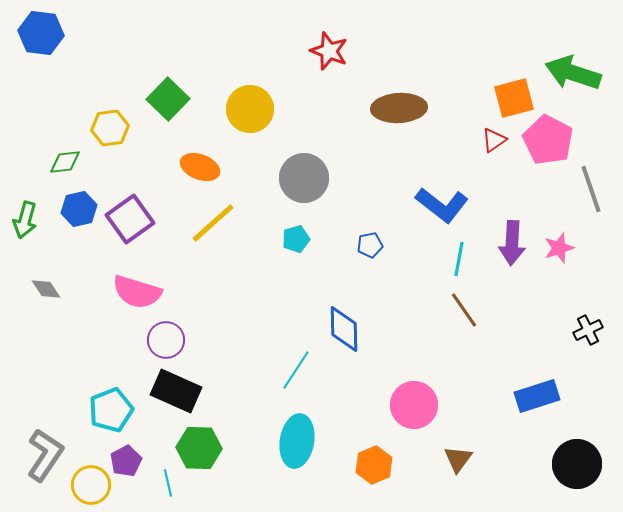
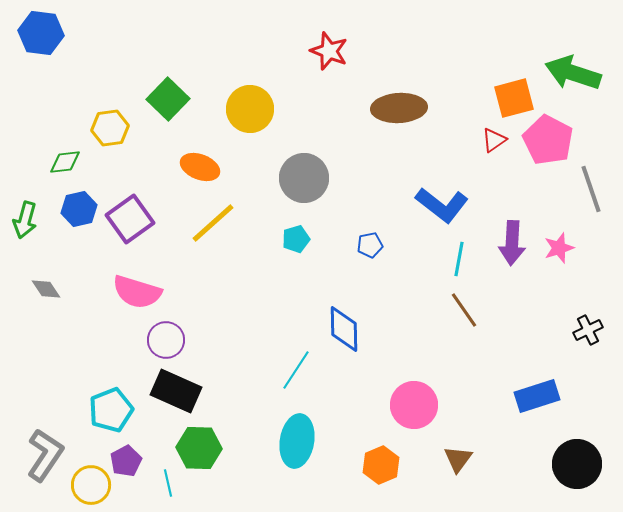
orange hexagon at (374, 465): moved 7 px right
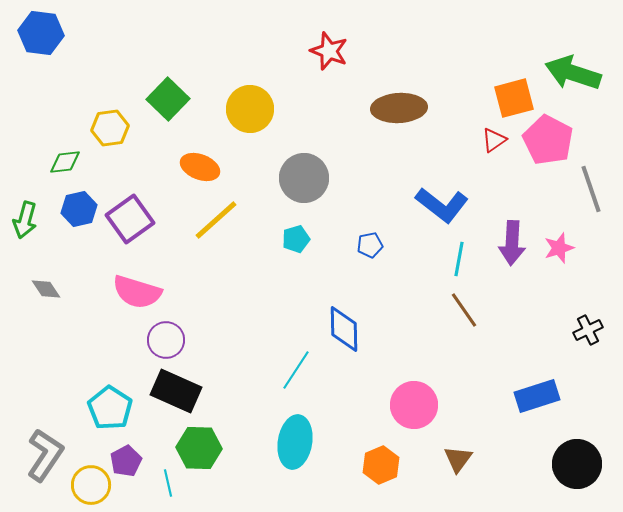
yellow line at (213, 223): moved 3 px right, 3 px up
cyan pentagon at (111, 410): moved 1 px left, 2 px up; rotated 18 degrees counterclockwise
cyan ellipse at (297, 441): moved 2 px left, 1 px down
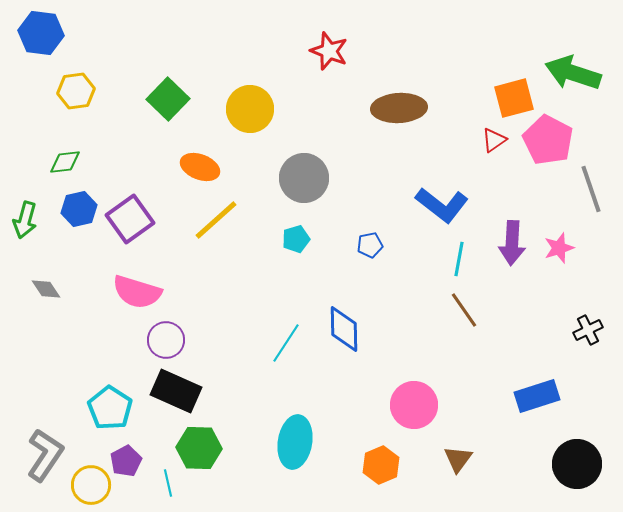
yellow hexagon at (110, 128): moved 34 px left, 37 px up
cyan line at (296, 370): moved 10 px left, 27 px up
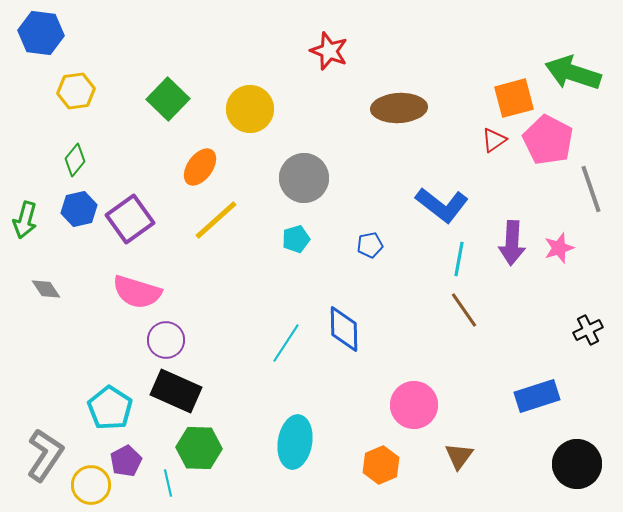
green diamond at (65, 162): moved 10 px right, 2 px up; rotated 44 degrees counterclockwise
orange ellipse at (200, 167): rotated 75 degrees counterclockwise
brown triangle at (458, 459): moved 1 px right, 3 px up
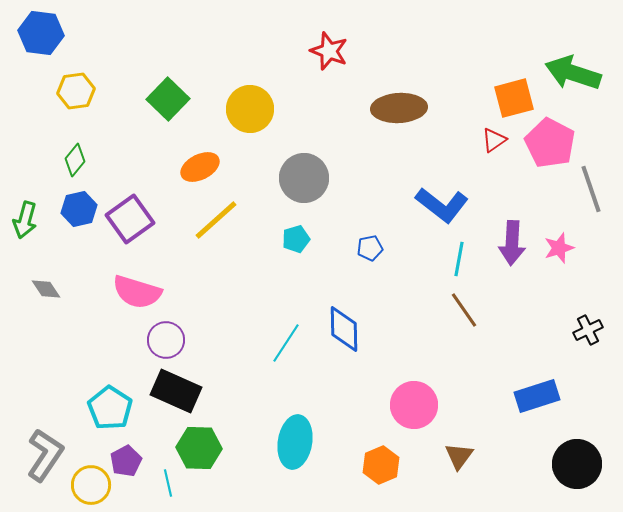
pink pentagon at (548, 140): moved 2 px right, 3 px down
orange ellipse at (200, 167): rotated 27 degrees clockwise
blue pentagon at (370, 245): moved 3 px down
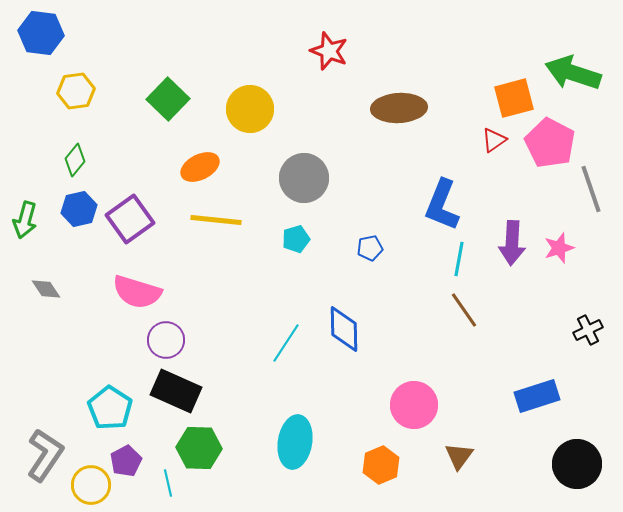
blue L-shape at (442, 205): rotated 74 degrees clockwise
yellow line at (216, 220): rotated 48 degrees clockwise
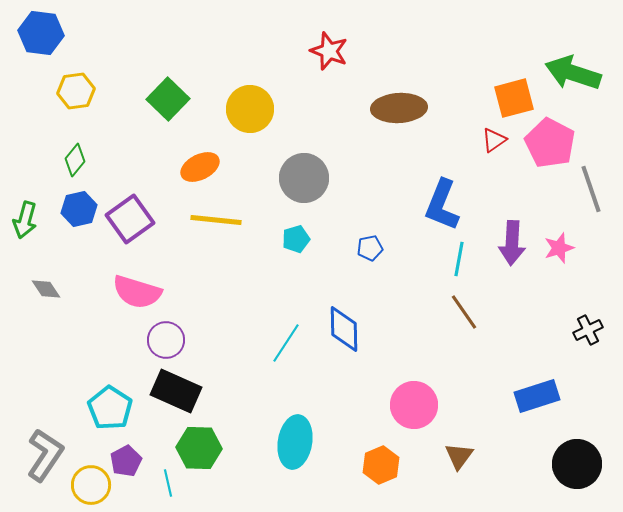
brown line at (464, 310): moved 2 px down
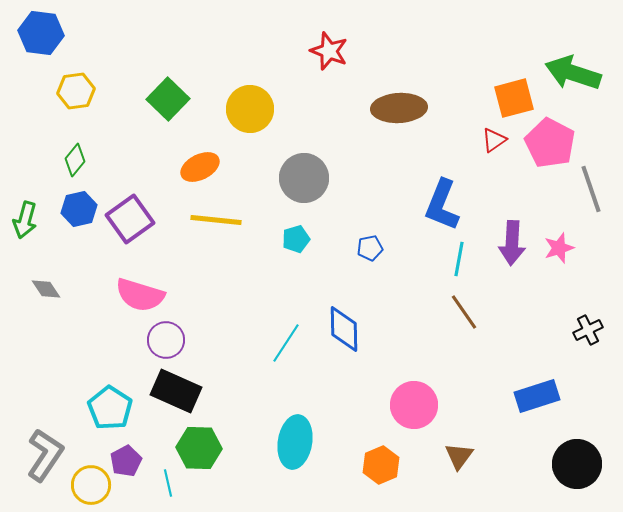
pink semicircle at (137, 292): moved 3 px right, 3 px down
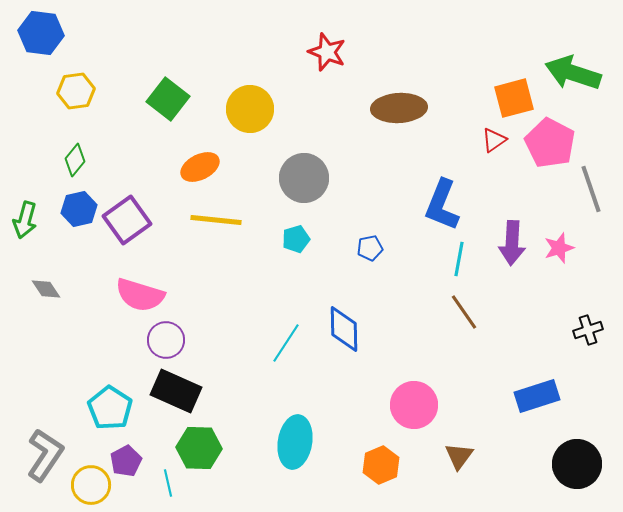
red star at (329, 51): moved 2 px left, 1 px down
green square at (168, 99): rotated 6 degrees counterclockwise
purple square at (130, 219): moved 3 px left, 1 px down
black cross at (588, 330): rotated 8 degrees clockwise
